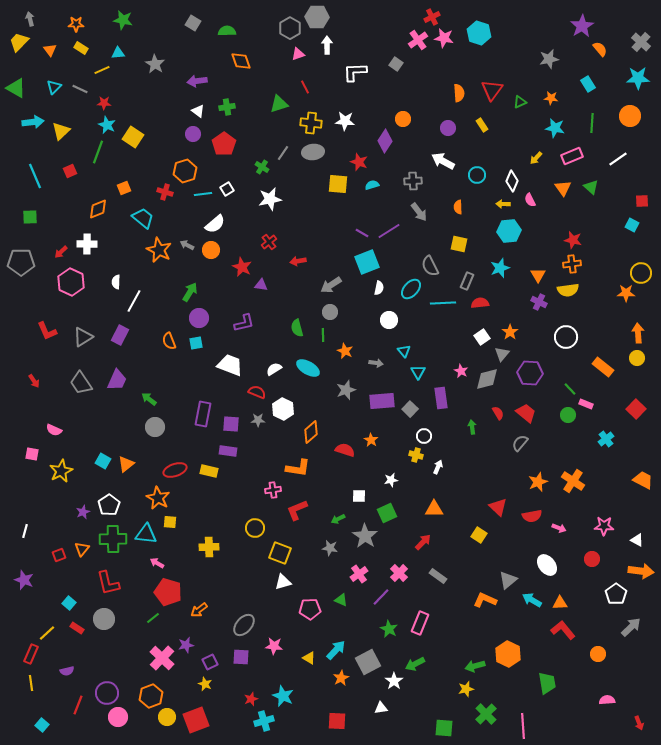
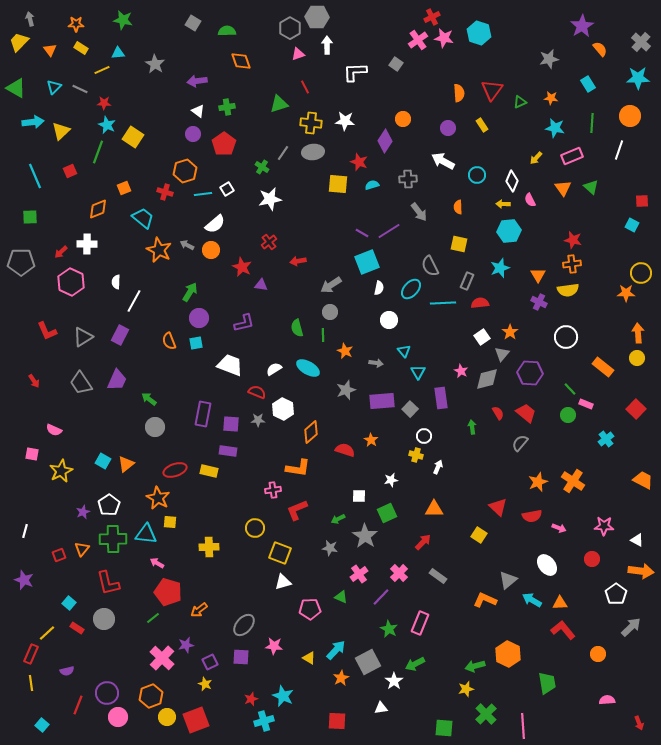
white line at (618, 159): moved 1 px right, 9 px up; rotated 36 degrees counterclockwise
gray cross at (413, 181): moved 5 px left, 2 px up
green triangle at (341, 600): moved 3 px up
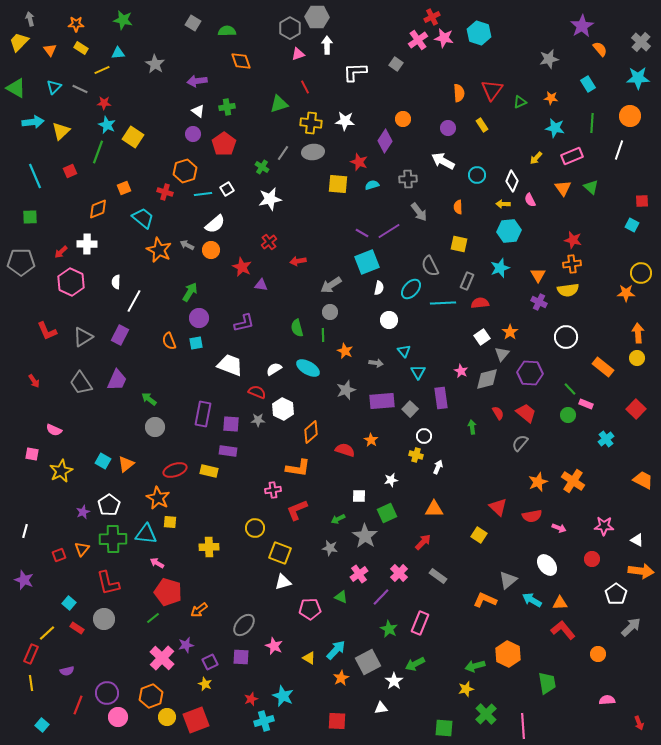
pink star at (274, 646): rotated 18 degrees clockwise
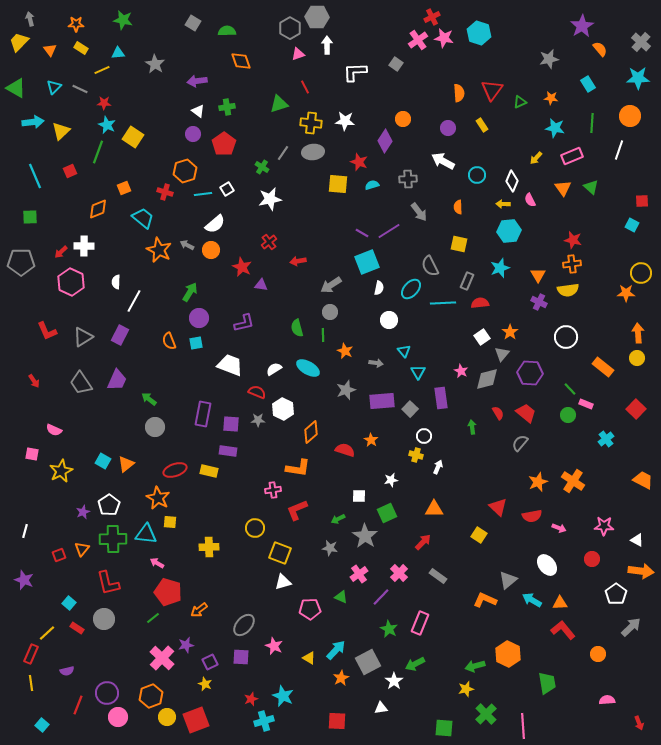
white cross at (87, 244): moved 3 px left, 2 px down
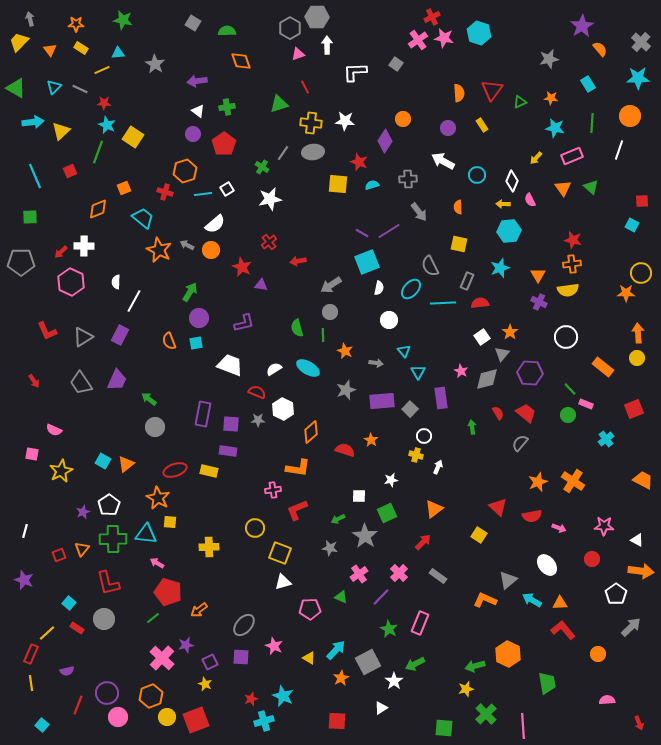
red square at (636, 409): moved 2 px left; rotated 24 degrees clockwise
orange triangle at (434, 509): rotated 36 degrees counterclockwise
white triangle at (381, 708): rotated 24 degrees counterclockwise
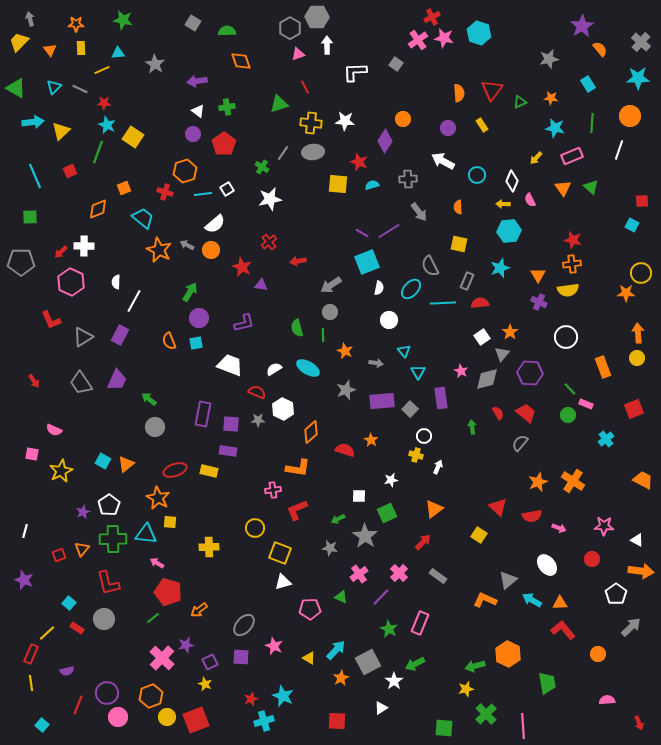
yellow rectangle at (81, 48): rotated 56 degrees clockwise
red L-shape at (47, 331): moved 4 px right, 11 px up
orange rectangle at (603, 367): rotated 30 degrees clockwise
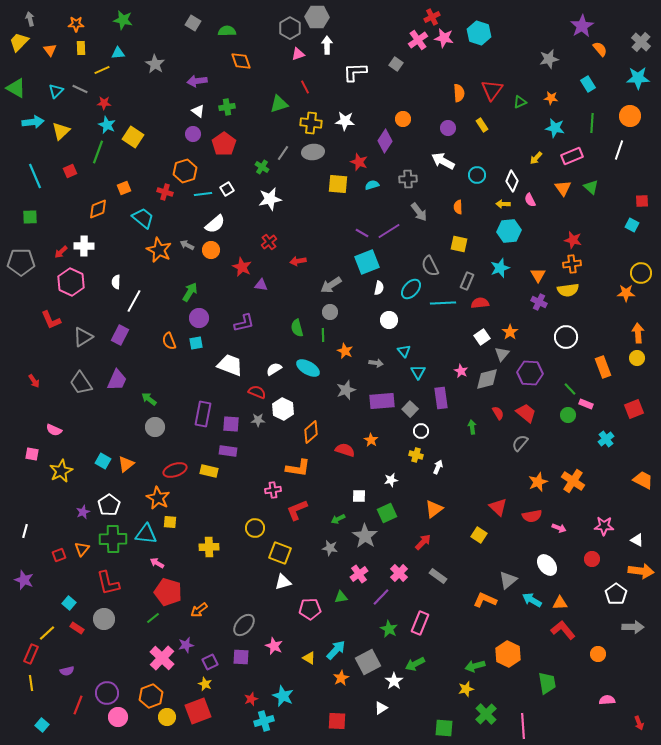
cyan triangle at (54, 87): moved 2 px right, 4 px down
white circle at (424, 436): moved 3 px left, 5 px up
green triangle at (341, 597): rotated 32 degrees counterclockwise
gray arrow at (631, 627): moved 2 px right; rotated 45 degrees clockwise
red square at (196, 720): moved 2 px right, 9 px up
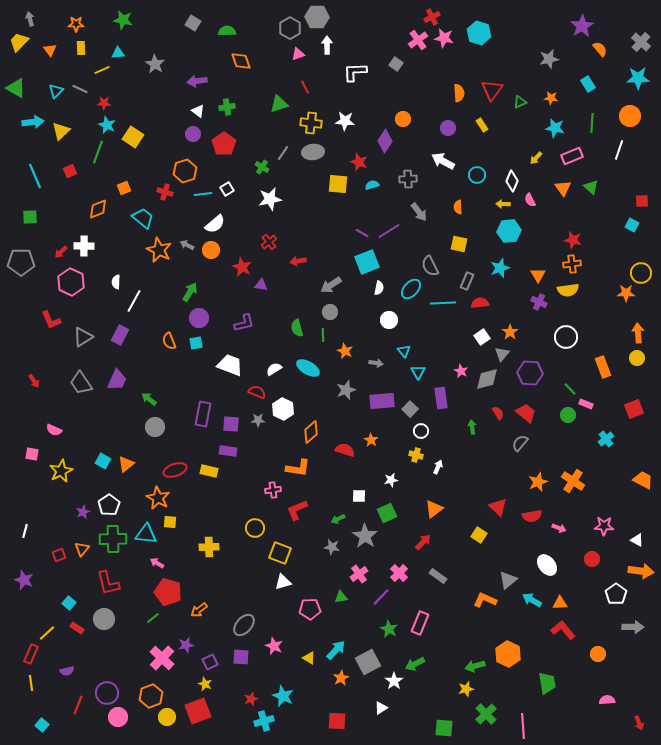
gray star at (330, 548): moved 2 px right, 1 px up
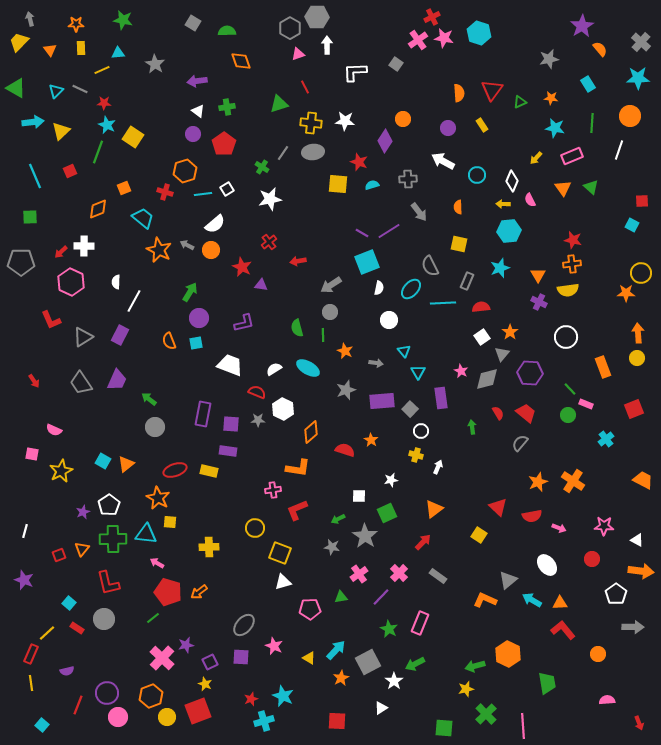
red semicircle at (480, 303): moved 1 px right, 4 px down
orange arrow at (199, 610): moved 18 px up
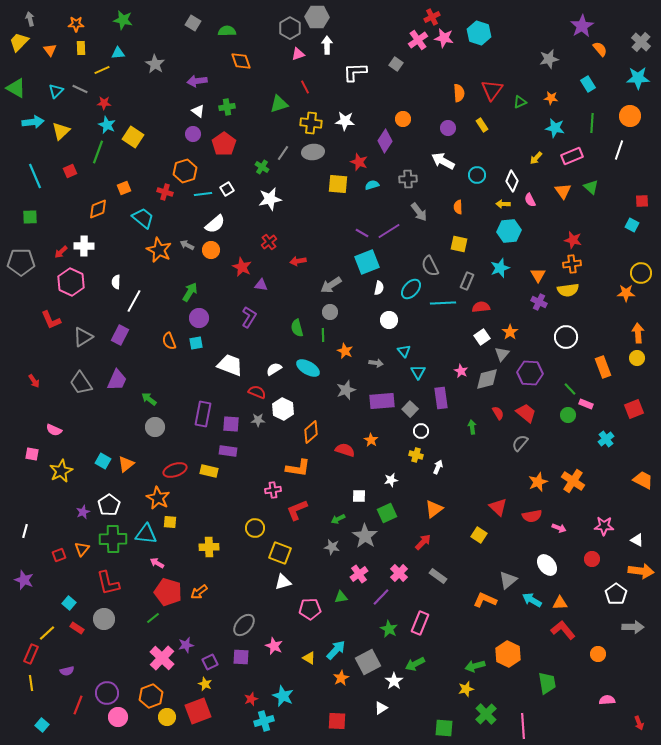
orange triangle at (563, 188): moved 3 px down
purple L-shape at (244, 323): moved 5 px right, 6 px up; rotated 45 degrees counterclockwise
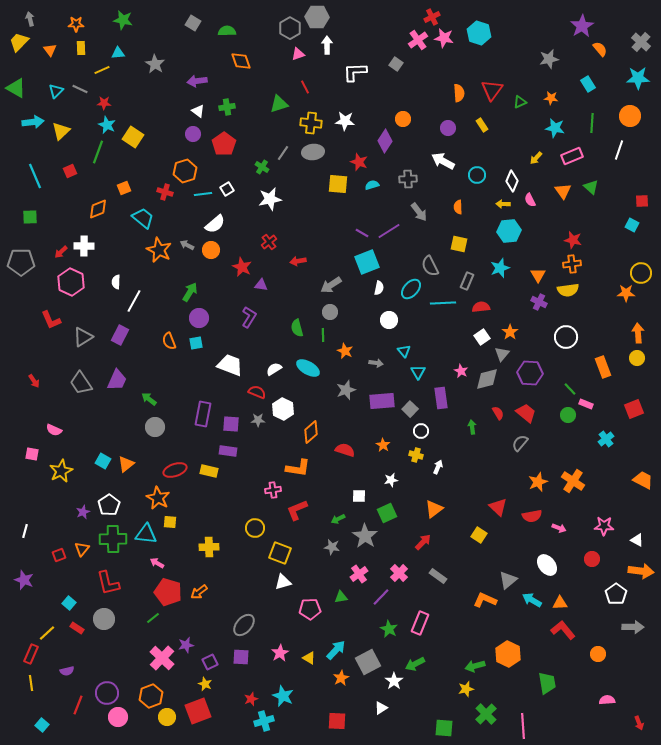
orange star at (371, 440): moved 12 px right, 5 px down
pink star at (274, 646): moved 6 px right, 7 px down; rotated 18 degrees clockwise
